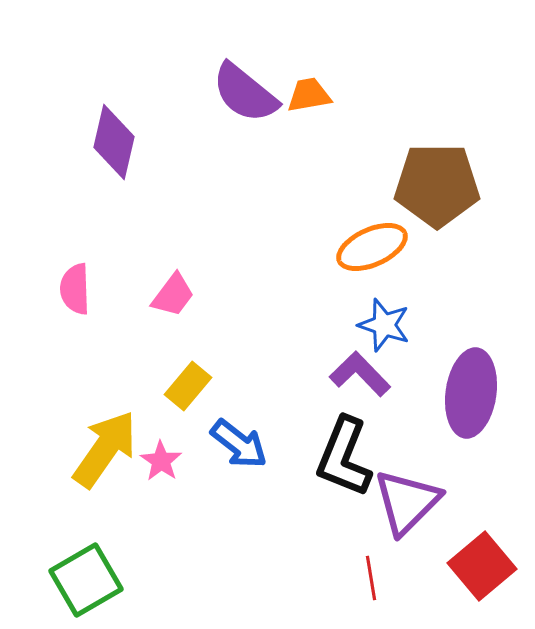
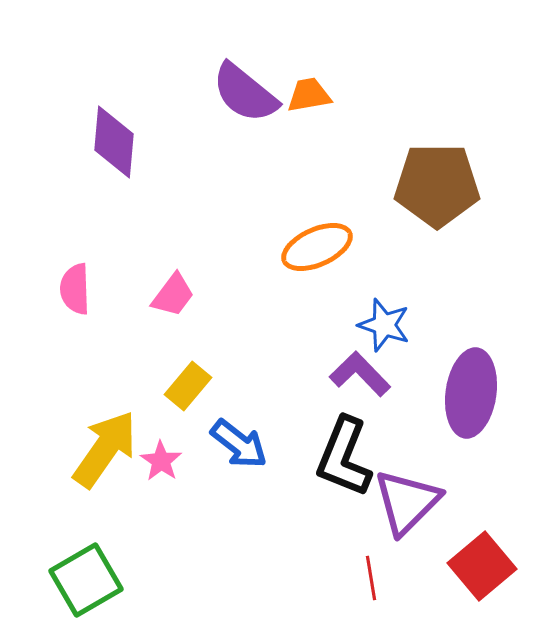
purple diamond: rotated 8 degrees counterclockwise
orange ellipse: moved 55 px left
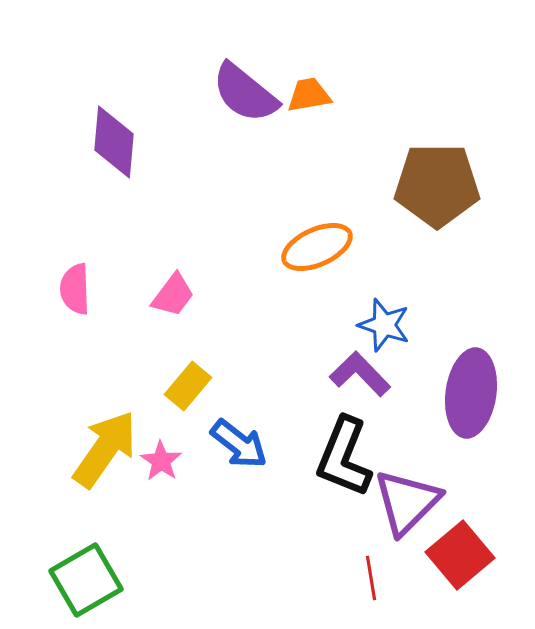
red square: moved 22 px left, 11 px up
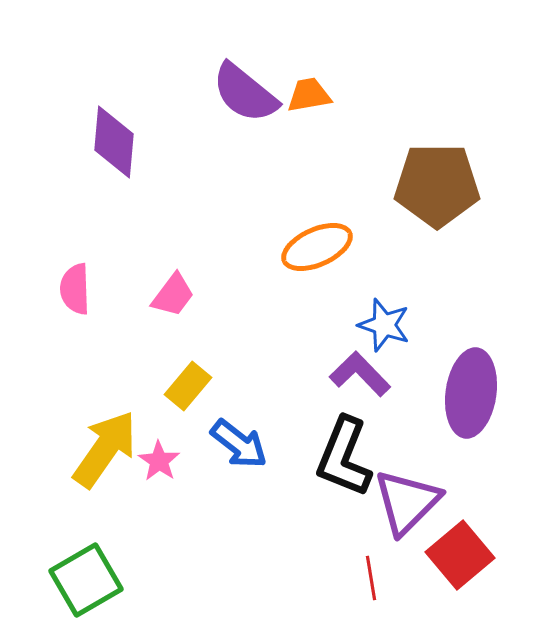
pink star: moved 2 px left
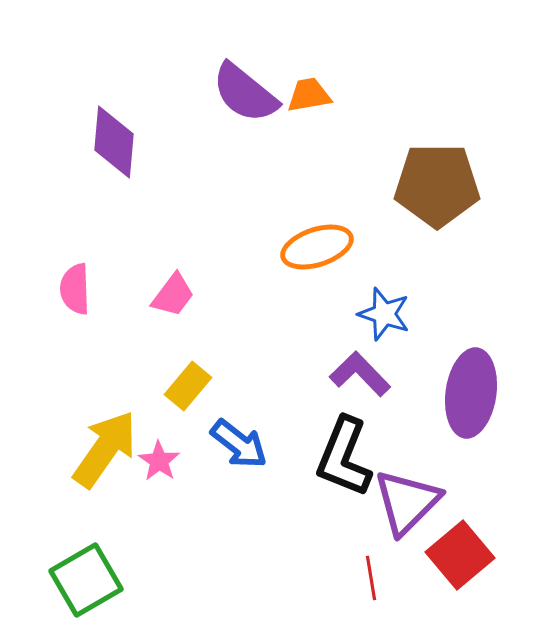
orange ellipse: rotated 6 degrees clockwise
blue star: moved 11 px up
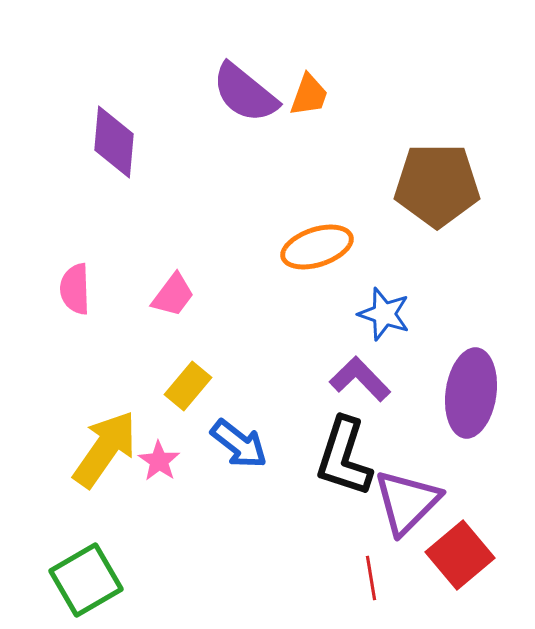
orange trapezoid: rotated 120 degrees clockwise
purple L-shape: moved 5 px down
black L-shape: rotated 4 degrees counterclockwise
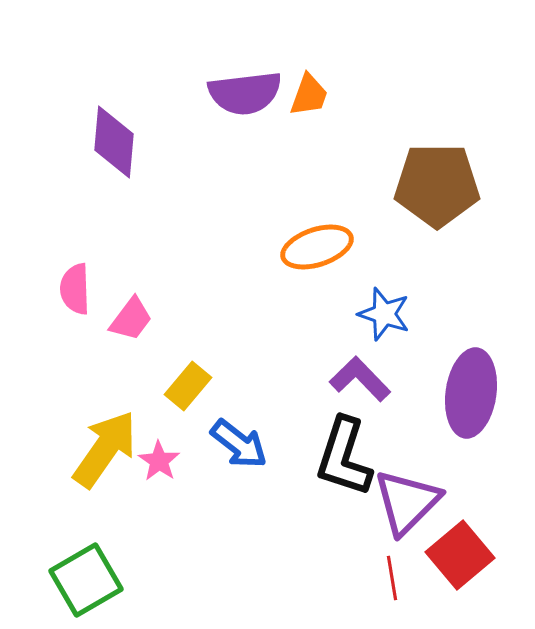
purple semicircle: rotated 46 degrees counterclockwise
pink trapezoid: moved 42 px left, 24 px down
red line: moved 21 px right
